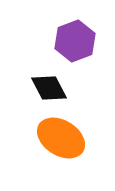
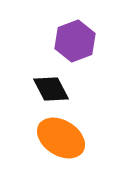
black diamond: moved 2 px right, 1 px down
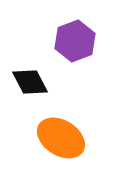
black diamond: moved 21 px left, 7 px up
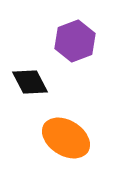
orange ellipse: moved 5 px right
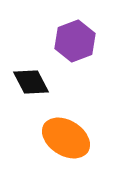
black diamond: moved 1 px right
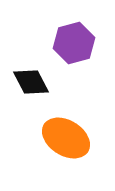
purple hexagon: moved 1 px left, 2 px down; rotated 6 degrees clockwise
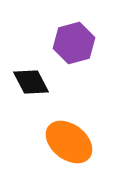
orange ellipse: moved 3 px right, 4 px down; rotated 6 degrees clockwise
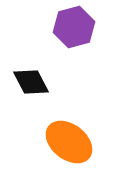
purple hexagon: moved 16 px up
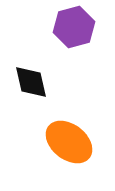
black diamond: rotated 15 degrees clockwise
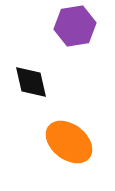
purple hexagon: moved 1 px right, 1 px up; rotated 6 degrees clockwise
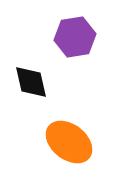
purple hexagon: moved 11 px down
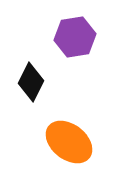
black diamond: rotated 39 degrees clockwise
